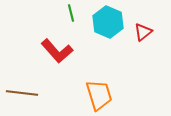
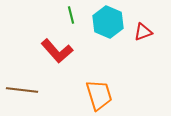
green line: moved 2 px down
red triangle: rotated 18 degrees clockwise
brown line: moved 3 px up
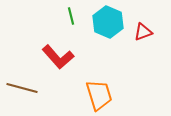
green line: moved 1 px down
red L-shape: moved 1 px right, 6 px down
brown line: moved 2 px up; rotated 8 degrees clockwise
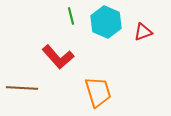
cyan hexagon: moved 2 px left
brown line: rotated 12 degrees counterclockwise
orange trapezoid: moved 1 px left, 3 px up
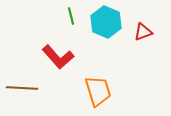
orange trapezoid: moved 1 px up
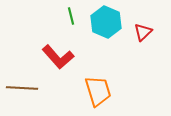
red triangle: rotated 24 degrees counterclockwise
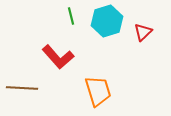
cyan hexagon: moved 1 px right, 1 px up; rotated 20 degrees clockwise
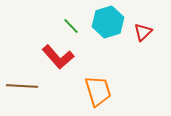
green line: moved 10 px down; rotated 30 degrees counterclockwise
cyan hexagon: moved 1 px right, 1 px down
brown line: moved 2 px up
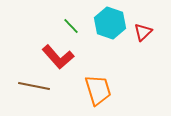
cyan hexagon: moved 2 px right, 1 px down; rotated 24 degrees counterclockwise
brown line: moved 12 px right; rotated 8 degrees clockwise
orange trapezoid: moved 1 px up
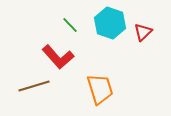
green line: moved 1 px left, 1 px up
brown line: rotated 28 degrees counterclockwise
orange trapezoid: moved 2 px right, 1 px up
